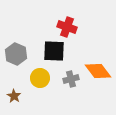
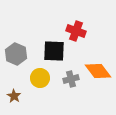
red cross: moved 9 px right, 4 px down
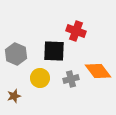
brown star: rotated 24 degrees clockwise
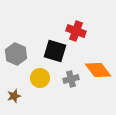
black square: moved 1 px right; rotated 15 degrees clockwise
orange diamond: moved 1 px up
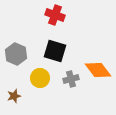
red cross: moved 21 px left, 16 px up
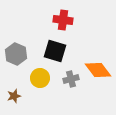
red cross: moved 8 px right, 5 px down; rotated 12 degrees counterclockwise
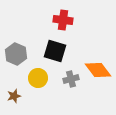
yellow circle: moved 2 px left
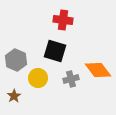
gray hexagon: moved 6 px down
brown star: rotated 16 degrees counterclockwise
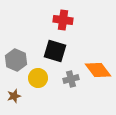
brown star: rotated 16 degrees clockwise
